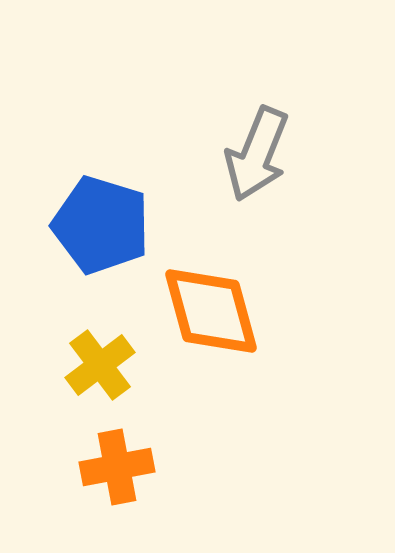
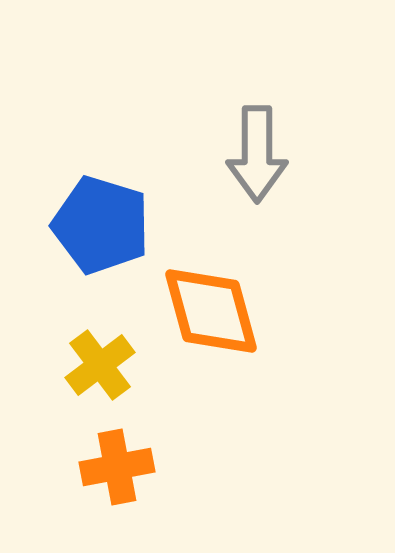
gray arrow: rotated 22 degrees counterclockwise
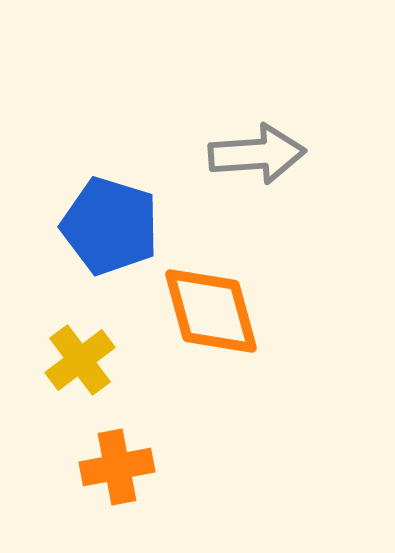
gray arrow: rotated 94 degrees counterclockwise
blue pentagon: moved 9 px right, 1 px down
yellow cross: moved 20 px left, 5 px up
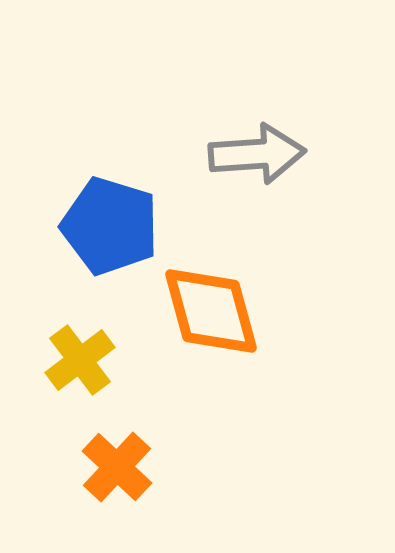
orange cross: rotated 36 degrees counterclockwise
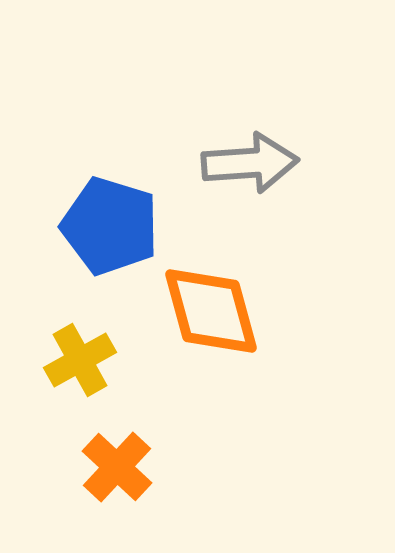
gray arrow: moved 7 px left, 9 px down
yellow cross: rotated 8 degrees clockwise
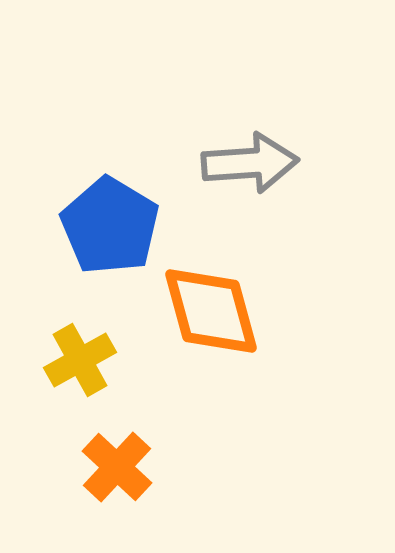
blue pentagon: rotated 14 degrees clockwise
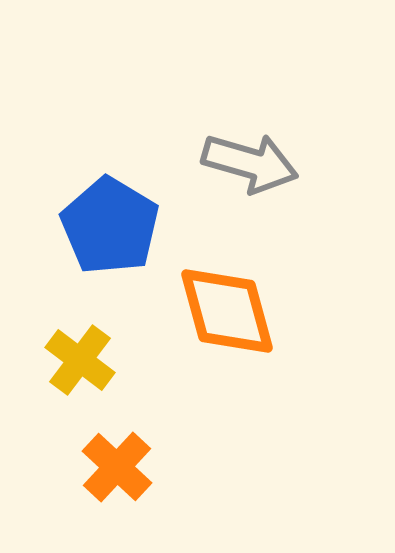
gray arrow: rotated 20 degrees clockwise
orange diamond: moved 16 px right
yellow cross: rotated 24 degrees counterclockwise
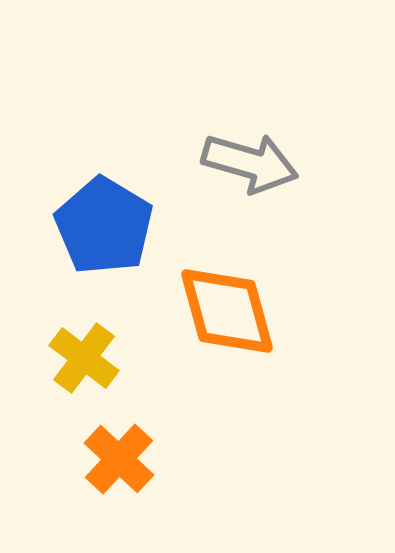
blue pentagon: moved 6 px left
yellow cross: moved 4 px right, 2 px up
orange cross: moved 2 px right, 8 px up
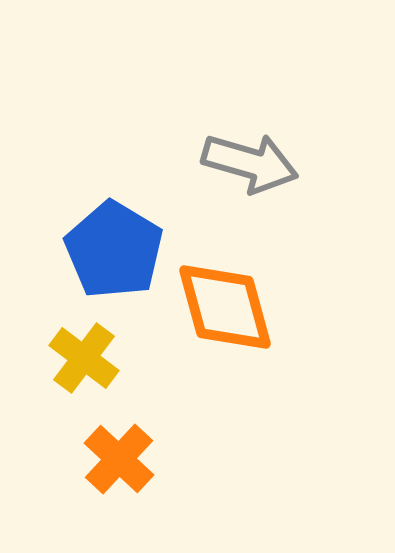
blue pentagon: moved 10 px right, 24 px down
orange diamond: moved 2 px left, 4 px up
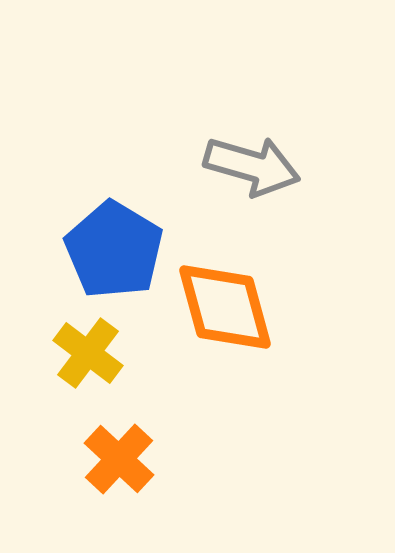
gray arrow: moved 2 px right, 3 px down
yellow cross: moved 4 px right, 5 px up
